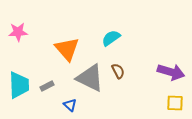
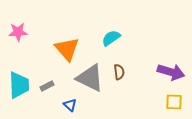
brown semicircle: moved 1 px right, 1 px down; rotated 21 degrees clockwise
yellow square: moved 1 px left, 1 px up
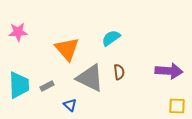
purple arrow: moved 2 px left, 1 px up; rotated 12 degrees counterclockwise
yellow square: moved 3 px right, 4 px down
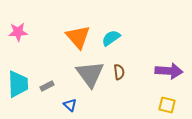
orange triangle: moved 11 px right, 12 px up
gray triangle: moved 4 px up; rotated 28 degrees clockwise
cyan trapezoid: moved 1 px left, 1 px up
yellow square: moved 10 px left, 1 px up; rotated 12 degrees clockwise
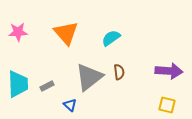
orange triangle: moved 12 px left, 4 px up
gray triangle: moved 1 px left, 3 px down; rotated 28 degrees clockwise
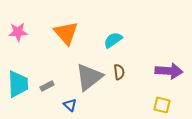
cyan semicircle: moved 2 px right, 2 px down
yellow square: moved 5 px left
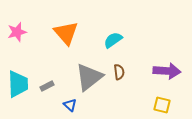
pink star: moved 1 px left; rotated 12 degrees counterclockwise
purple arrow: moved 2 px left
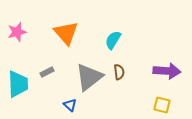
cyan semicircle: rotated 24 degrees counterclockwise
gray rectangle: moved 14 px up
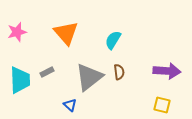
cyan trapezoid: moved 2 px right, 4 px up
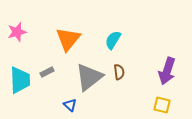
orange triangle: moved 2 px right, 6 px down; rotated 20 degrees clockwise
purple arrow: rotated 104 degrees clockwise
